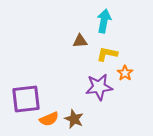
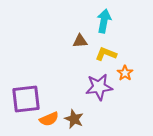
yellow L-shape: moved 1 px left; rotated 10 degrees clockwise
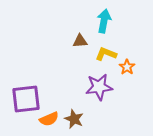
orange star: moved 2 px right, 6 px up
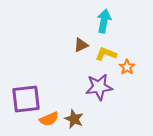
brown triangle: moved 1 px right, 4 px down; rotated 21 degrees counterclockwise
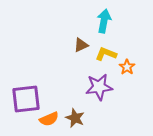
brown star: moved 1 px right, 1 px up
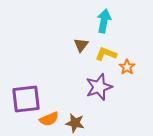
brown triangle: rotated 28 degrees counterclockwise
purple star: rotated 12 degrees counterclockwise
brown star: moved 5 px down; rotated 12 degrees counterclockwise
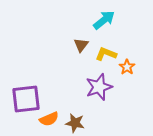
cyan arrow: moved 1 px up; rotated 40 degrees clockwise
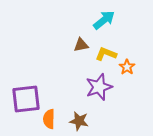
brown triangle: rotated 42 degrees clockwise
orange semicircle: rotated 114 degrees clockwise
brown star: moved 4 px right, 2 px up
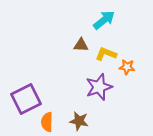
brown triangle: rotated 14 degrees clockwise
orange star: rotated 28 degrees counterclockwise
purple square: rotated 20 degrees counterclockwise
orange semicircle: moved 2 px left, 3 px down
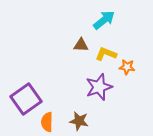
purple square: rotated 8 degrees counterclockwise
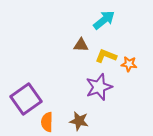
yellow L-shape: moved 2 px down
orange star: moved 2 px right, 3 px up
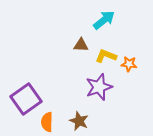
brown star: rotated 12 degrees clockwise
